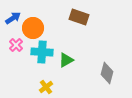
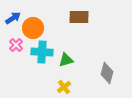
brown rectangle: rotated 18 degrees counterclockwise
green triangle: rotated 14 degrees clockwise
yellow cross: moved 18 px right
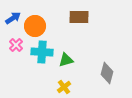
orange circle: moved 2 px right, 2 px up
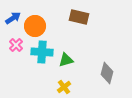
brown rectangle: rotated 12 degrees clockwise
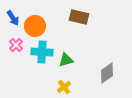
blue arrow: rotated 91 degrees clockwise
gray diamond: rotated 40 degrees clockwise
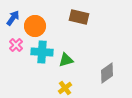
blue arrow: rotated 112 degrees counterclockwise
yellow cross: moved 1 px right, 1 px down
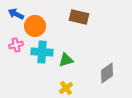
blue arrow: moved 3 px right, 4 px up; rotated 98 degrees counterclockwise
pink cross: rotated 32 degrees clockwise
yellow cross: moved 1 px right
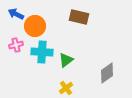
green triangle: rotated 21 degrees counterclockwise
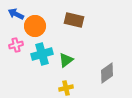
brown rectangle: moved 5 px left, 3 px down
cyan cross: moved 2 px down; rotated 20 degrees counterclockwise
yellow cross: rotated 24 degrees clockwise
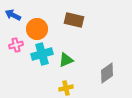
blue arrow: moved 3 px left, 1 px down
orange circle: moved 2 px right, 3 px down
green triangle: rotated 14 degrees clockwise
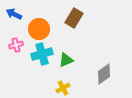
blue arrow: moved 1 px right, 1 px up
brown rectangle: moved 2 px up; rotated 72 degrees counterclockwise
orange circle: moved 2 px right
gray diamond: moved 3 px left, 1 px down
yellow cross: moved 3 px left; rotated 16 degrees counterclockwise
